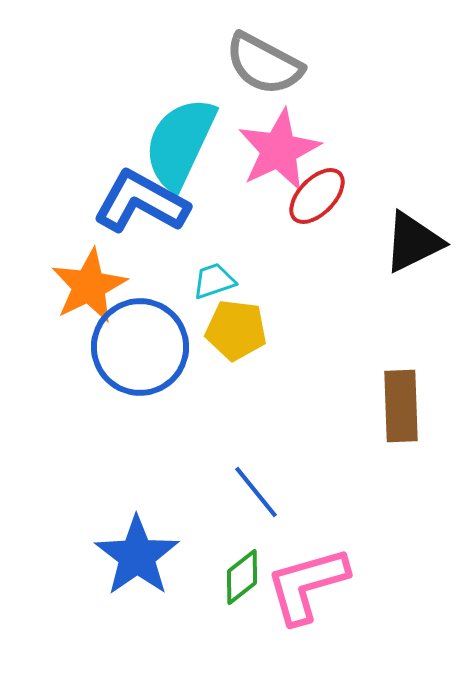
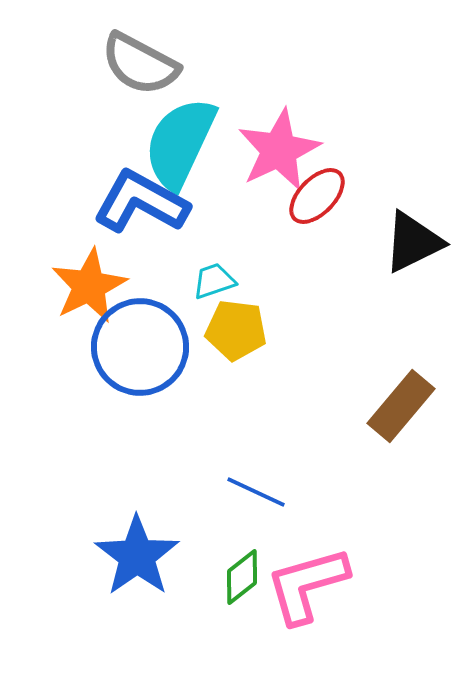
gray semicircle: moved 124 px left
brown rectangle: rotated 42 degrees clockwise
blue line: rotated 26 degrees counterclockwise
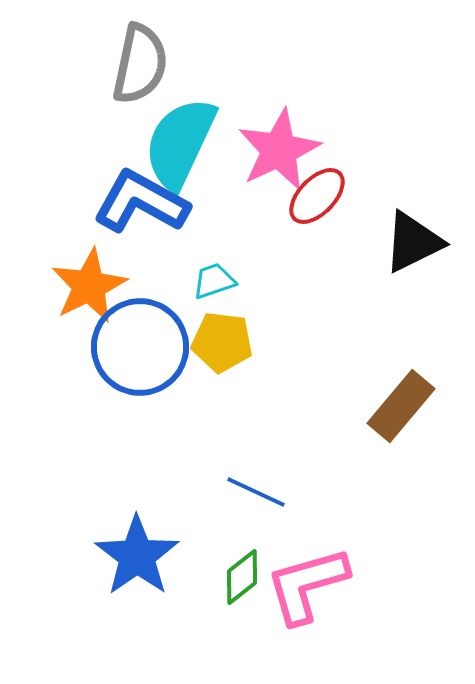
gray semicircle: rotated 106 degrees counterclockwise
yellow pentagon: moved 14 px left, 12 px down
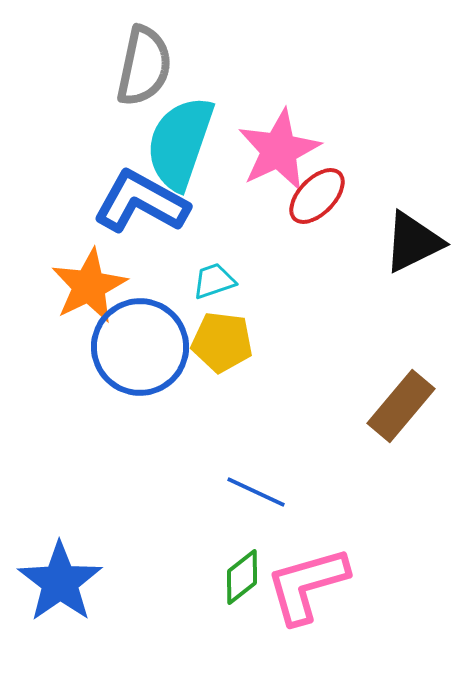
gray semicircle: moved 4 px right, 2 px down
cyan semicircle: rotated 6 degrees counterclockwise
blue star: moved 77 px left, 26 px down
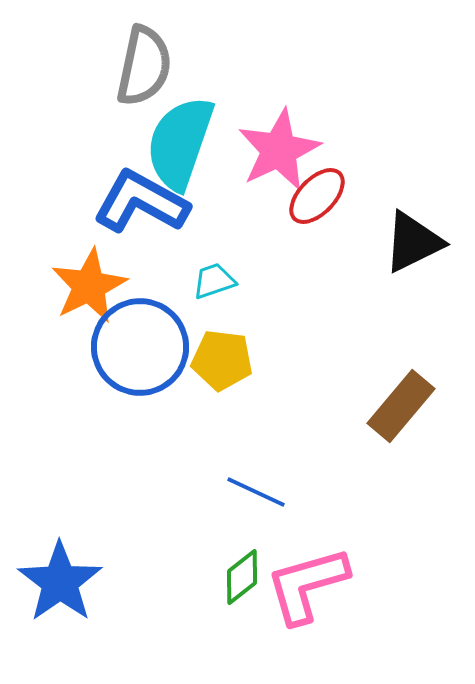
yellow pentagon: moved 18 px down
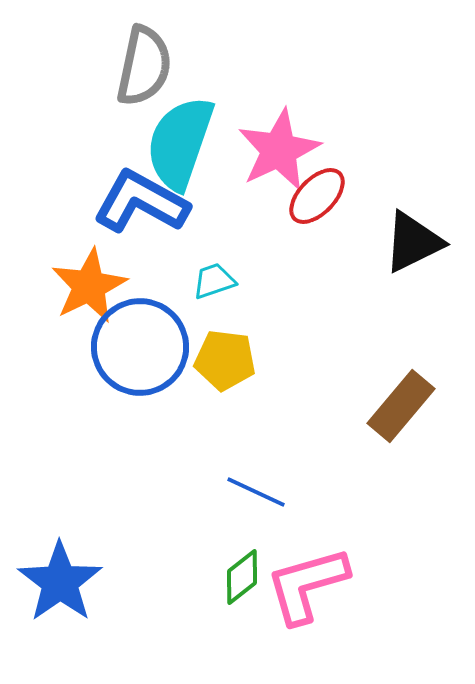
yellow pentagon: moved 3 px right
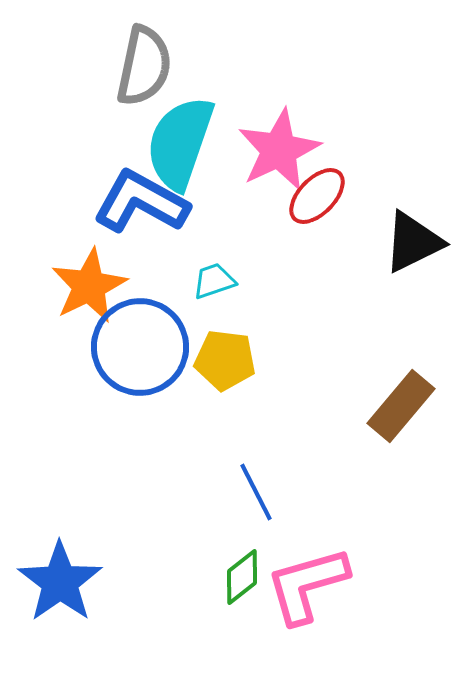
blue line: rotated 38 degrees clockwise
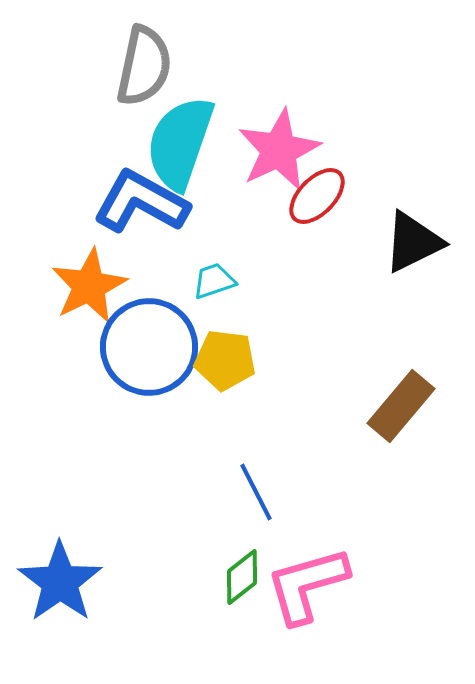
blue circle: moved 9 px right
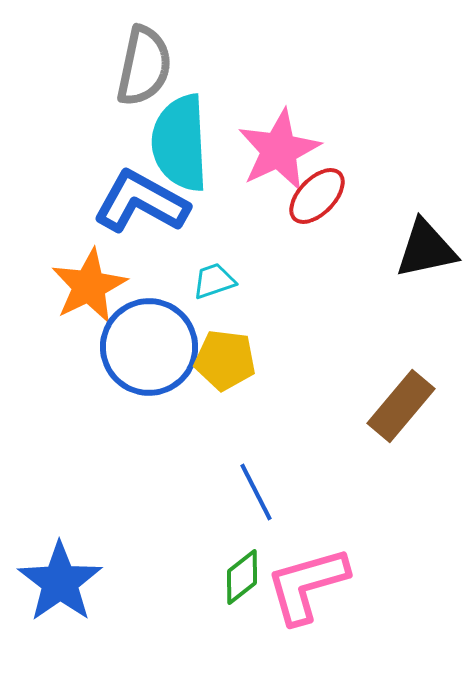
cyan semicircle: rotated 22 degrees counterclockwise
black triangle: moved 13 px right, 7 px down; rotated 14 degrees clockwise
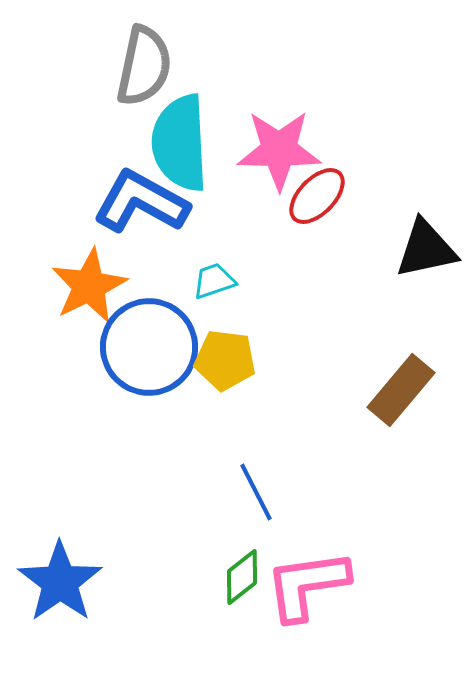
pink star: rotated 26 degrees clockwise
brown rectangle: moved 16 px up
pink L-shape: rotated 8 degrees clockwise
